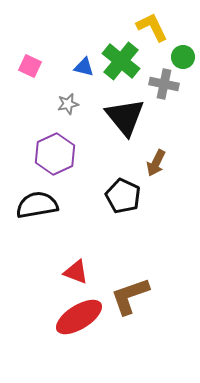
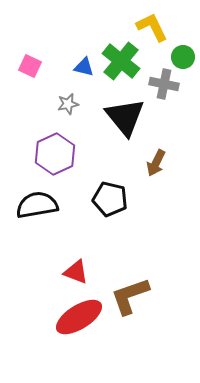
black pentagon: moved 13 px left, 3 px down; rotated 12 degrees counterclockwise
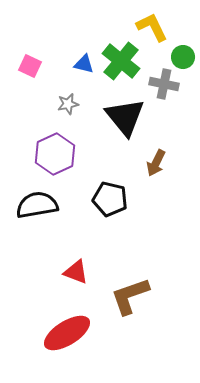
blue triangle: moved 3 px up
red ellipse: moved 12 px left, 16 px down
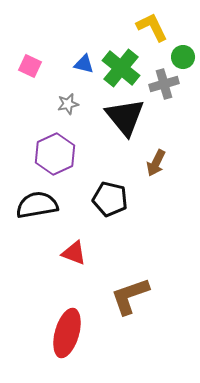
green cross: moved 7 px down
gray cross: rotated 28 degrees counterclockwise
red triangle: moved 2 px left, 19 px up
red ellipse: rotated 42 degrees counterclockwise
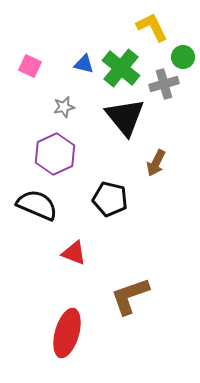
gray star: moved 4 px left, 3 px down
black semicircle: rotated 33 degrees clockwise
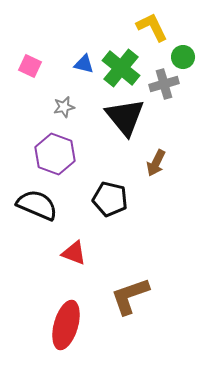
purple hexagon: rotated 15 degrees counterclockwise
red ellipse: moved 1 px left, 8 px up
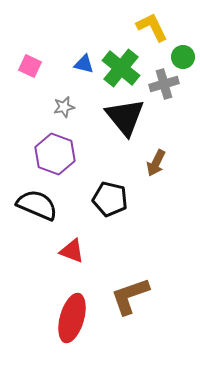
red triangle: moved 2 px left, 2 px up
red ellipse: moved 6 px right, 7 px up
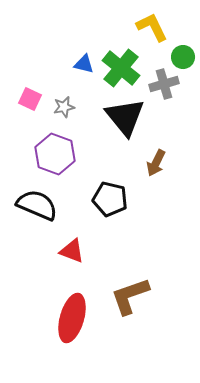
pink square: moved 33 px down
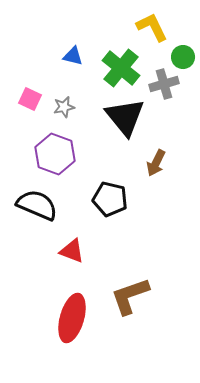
blue triangle: moved 11 px left, 8 px up
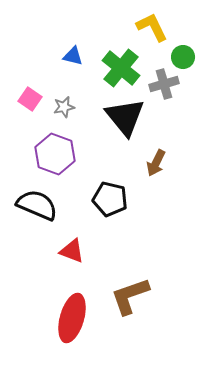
pink square: rotated 10 degrees clockwise
